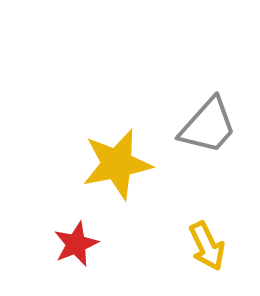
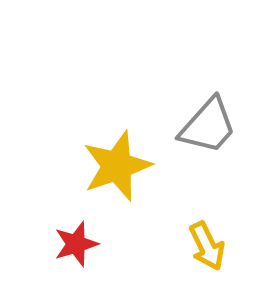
yellow star: moved 2 px down; rotated 8 degrees counterclockwise
red star: rotated 6 degrees clockwise
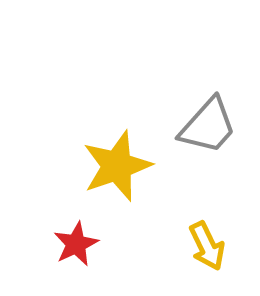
red star: rotated 9 degrees counterclockwise
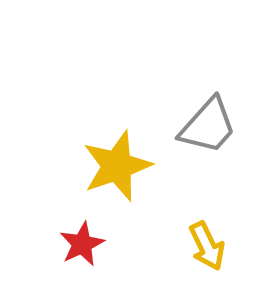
red star: moved 6 px right
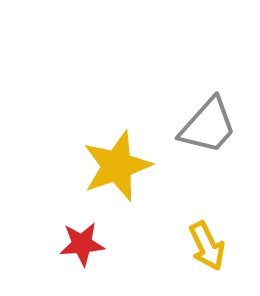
red star: rotated 21 degrees clockwise
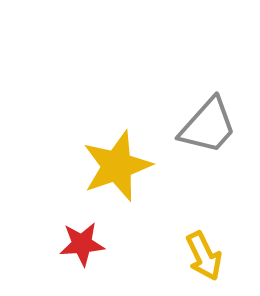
yellow arrow: moved 3 px left, 10 px down
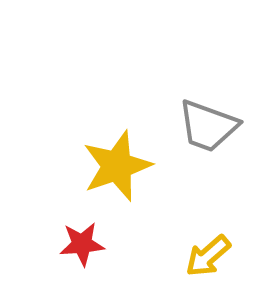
gray trapezoid: rotated 68 degrees clockwise
yellow arrow: moved 4 px right; rotated 75 degrees clockwise
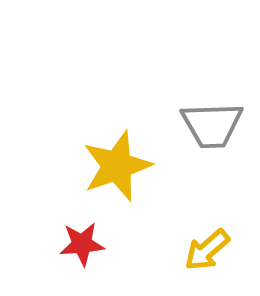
gray trapezoid: moved 4 px right, 1 px up; rotated 22 degrees counterclockwise
yellow arrow: moved 1 px left, 6 px up
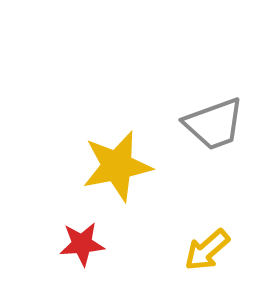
gray trapezoid: moved 2 px right, 1 px up; rotated 18 degrees counterclockwise
yellow star: rotated 8 degrees clockwise
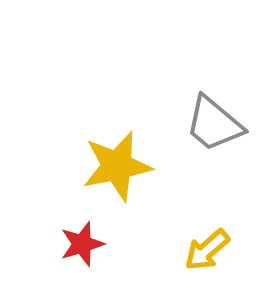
gray trapezoid: rotated 60 degrees clockwise
red star: rotated 12 degrees counterclockwise
